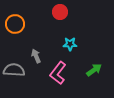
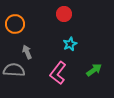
red circle: moved 4 px right, 2 px down
cyan star: rotated 24 degrees counterclockwise
gray arrow: moved 9 px left, 4 px up
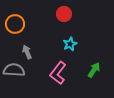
green arrow: rotated 21 degrees counterclockwise
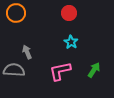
red circle: moved 5 px right, 1 px up
orange circle: moved 1 px right, 11 px up
cyan star: moved 1 px right, 2 px up; rotated 16 degrees counterclockwise
pink L-shape: moved 2 px right, 2 px up; rotated 40 degrees clockwise
